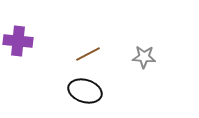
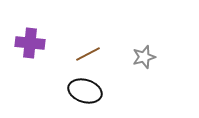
purple cross: moved 12 px right, 2 px down
gray star: rotated 20 degrees counterclockwise
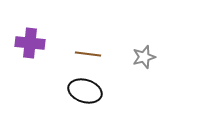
brown line: rotated 35 degrees clockwise
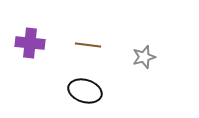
brown line: moved 9 px up
